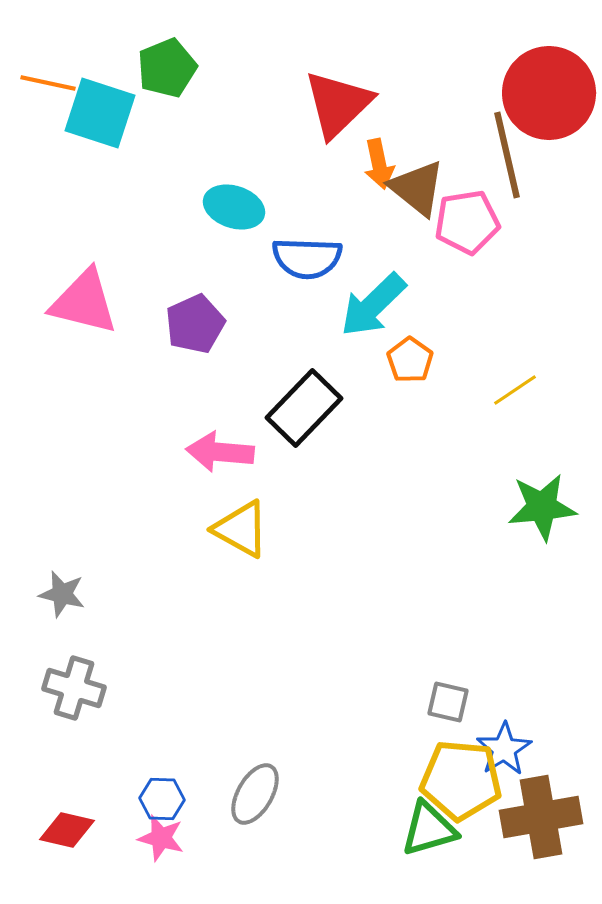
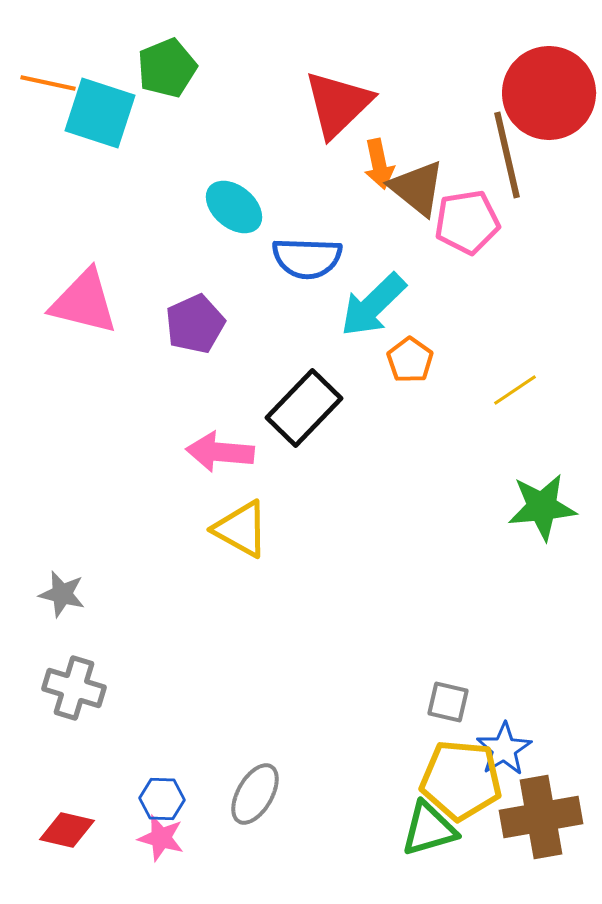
cyan ellipse: rotated 22 degrees clockwise
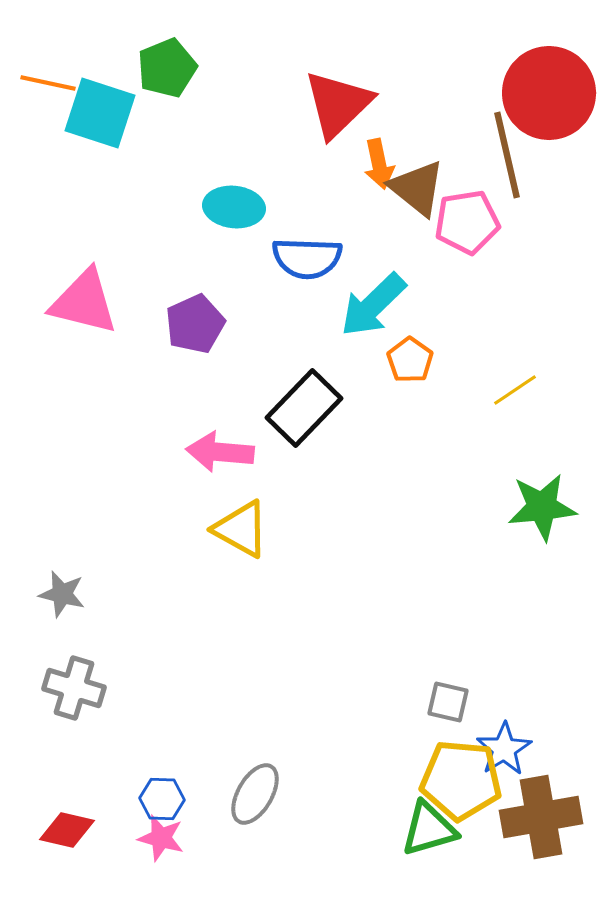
cyan ellipse: rotated 34 degrees counterclockwise
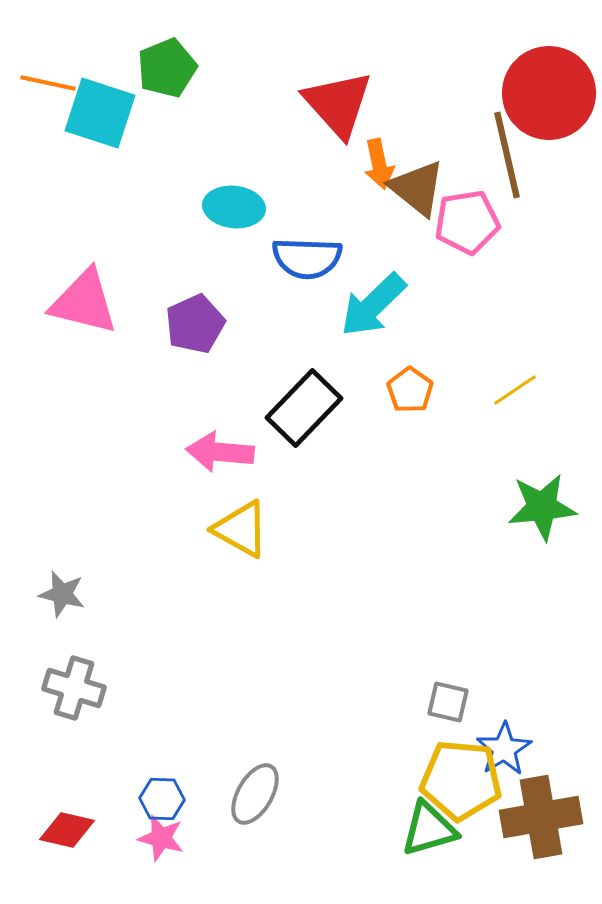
red triangle: rotated 28 degrees counterclockwise
orange pentagon: moved 30 px down
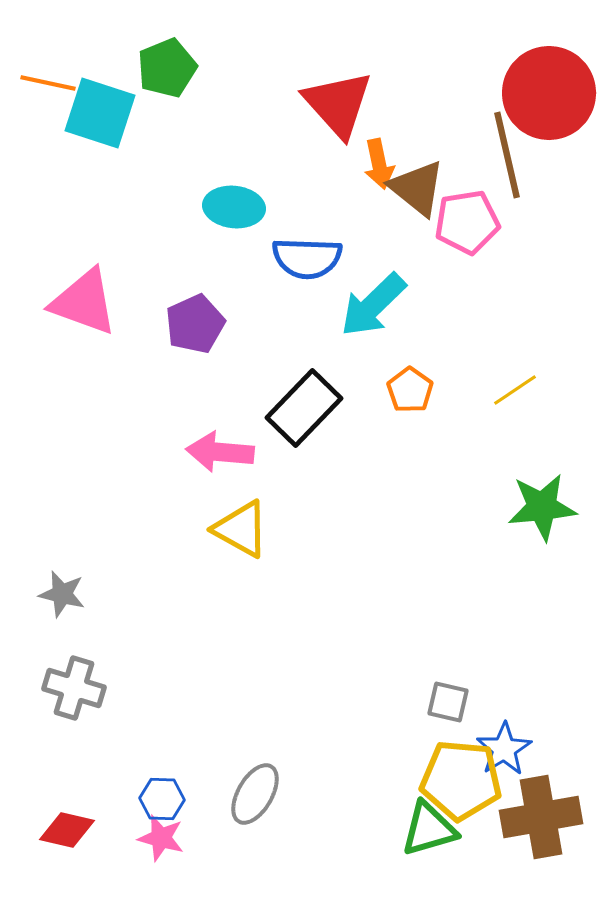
pink triangle: rotated 6 degrees clockwise
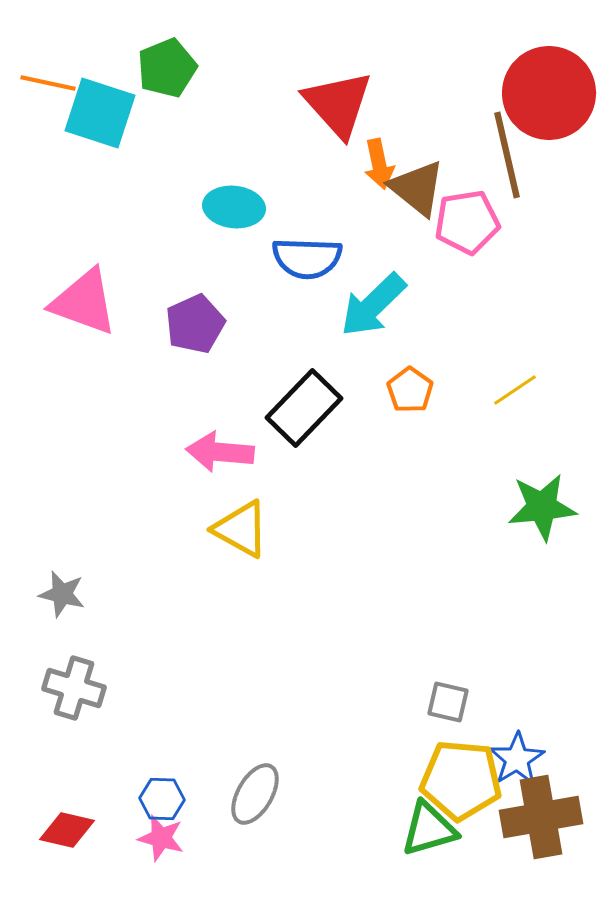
blue star: moved 13 px right, 10 px down
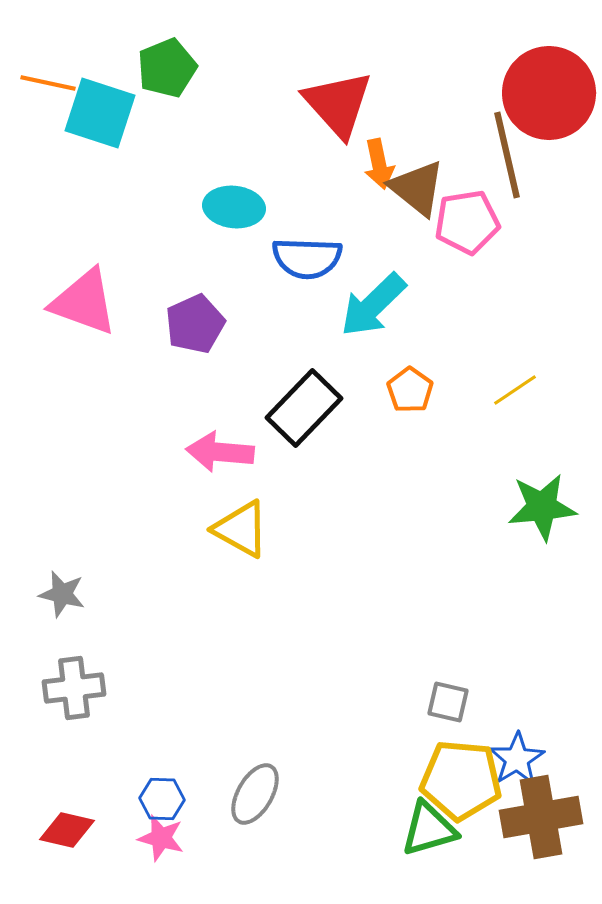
gray cross: rotated 24 degrees counterclockwise
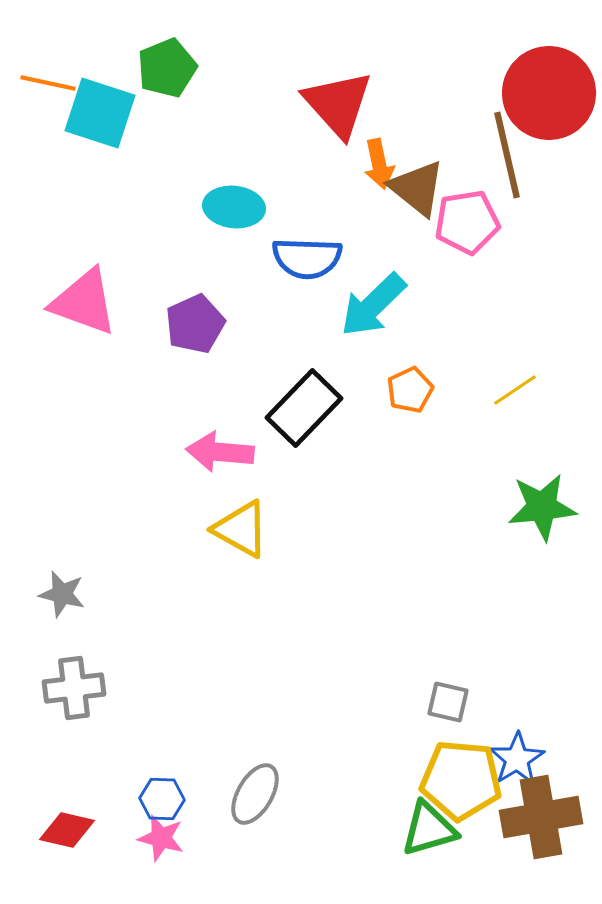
orange pentagon: rotated 12 degrees clockwise
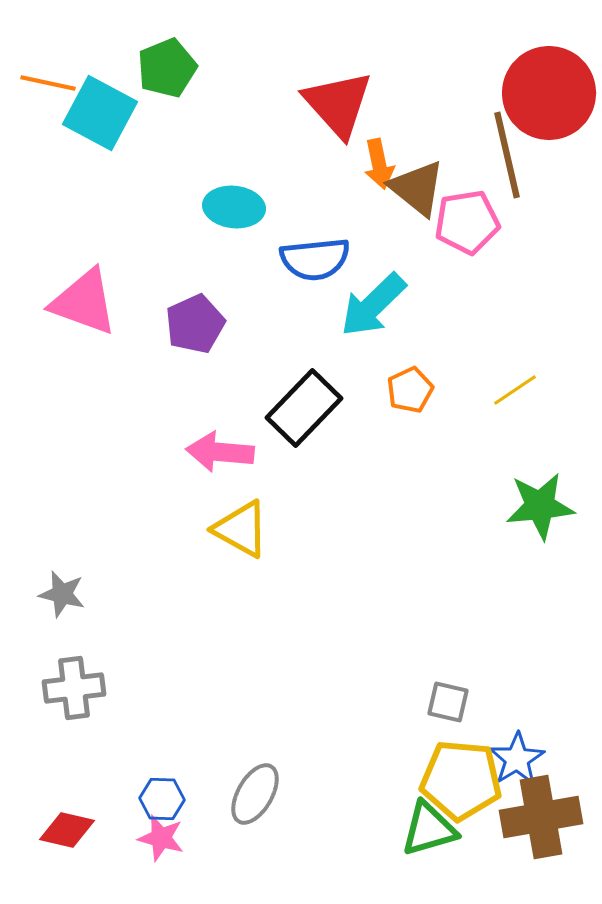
cyan square: rotated 10 degrees clockwise
blue semicircle: moved 8 px right, 1 px down; rotated 8 degrees counterclockwise
green star: moved 2 px left, 1 px up
